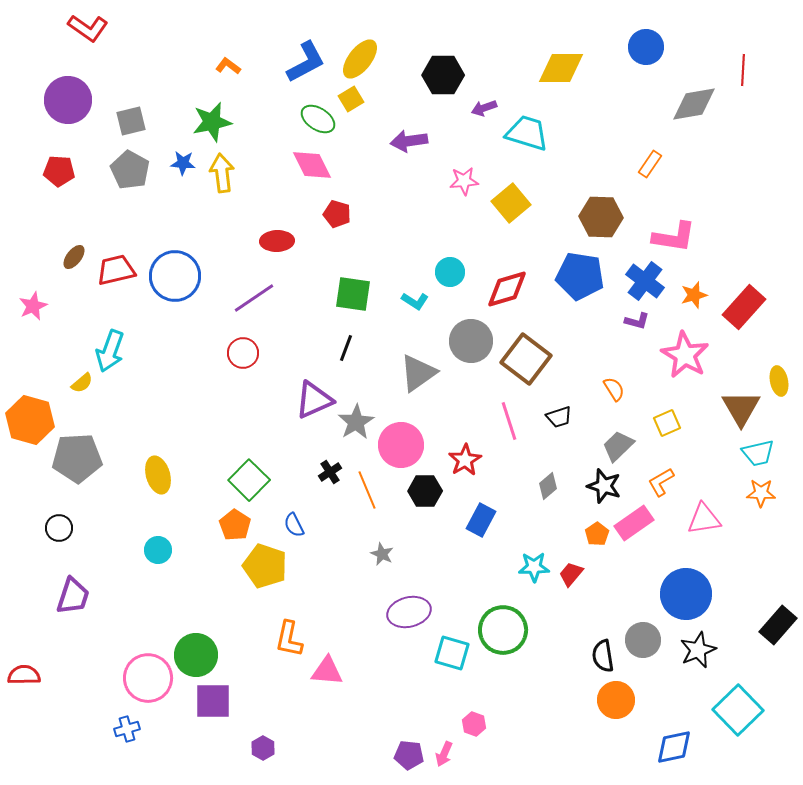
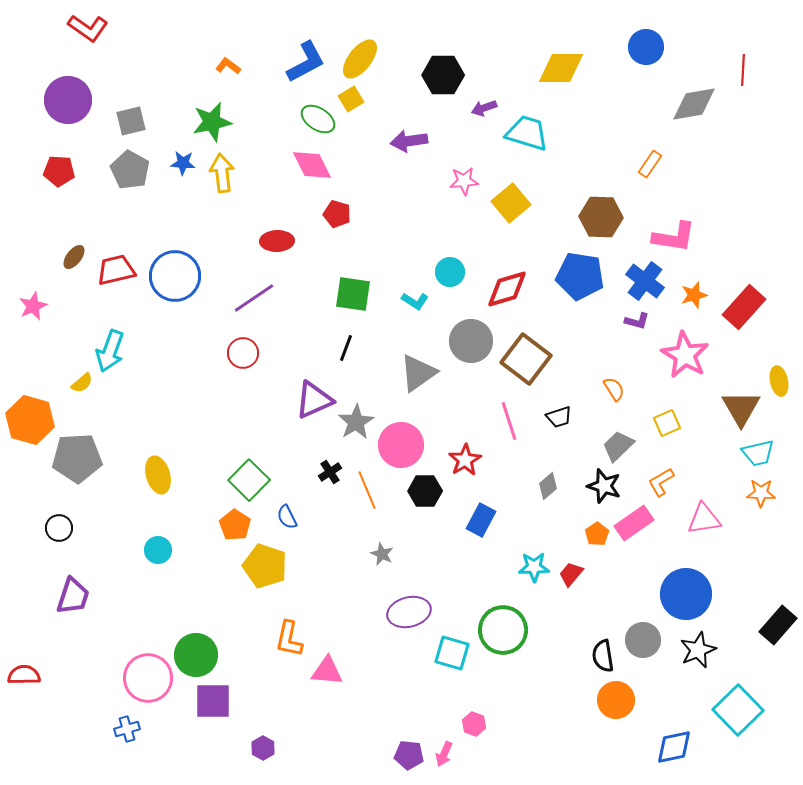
blue semicircle at (294, 525): moved 7 px left, 8 px up
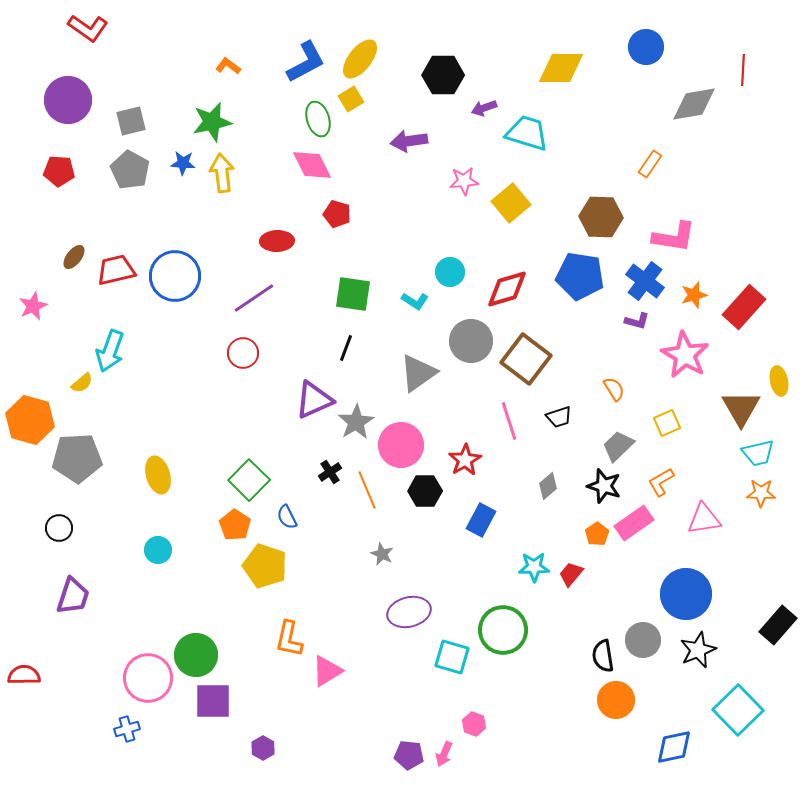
green ellipse at (318, 119): rotated 40 degrees clockwise
cyan square at (452, 653): moved 4 px down
pink triangle at (327, 671): rotated 36 degrees counterclockwise
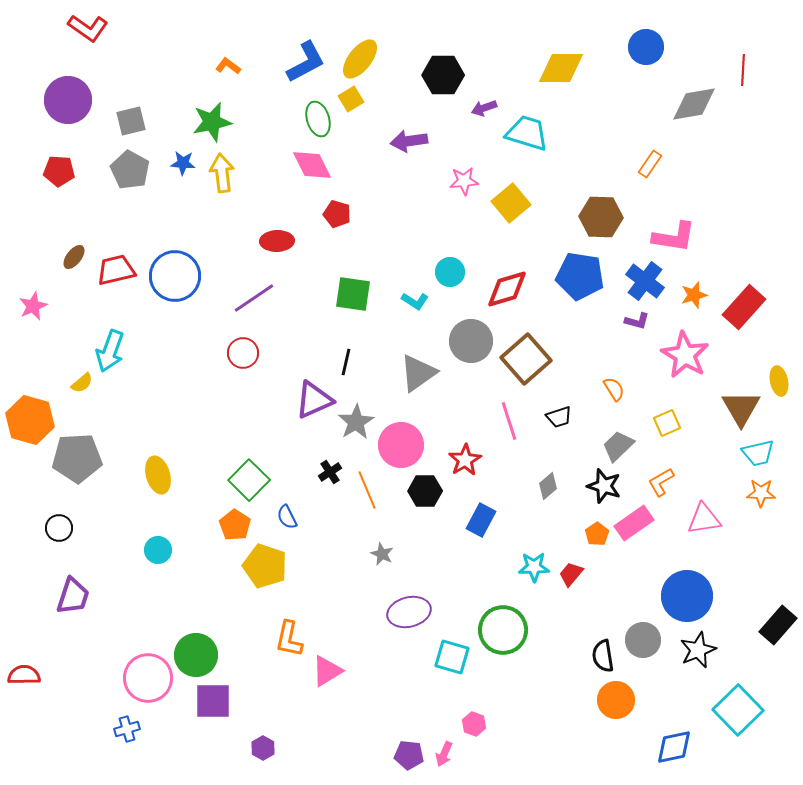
black line at (346, 348): moved 14 px down; rotated 8 degrees counterclockwise
brown square at (526, 359): rotated 12 degrees clockwise
blue circle at (686, 594): moved 1 px right, 2 px down
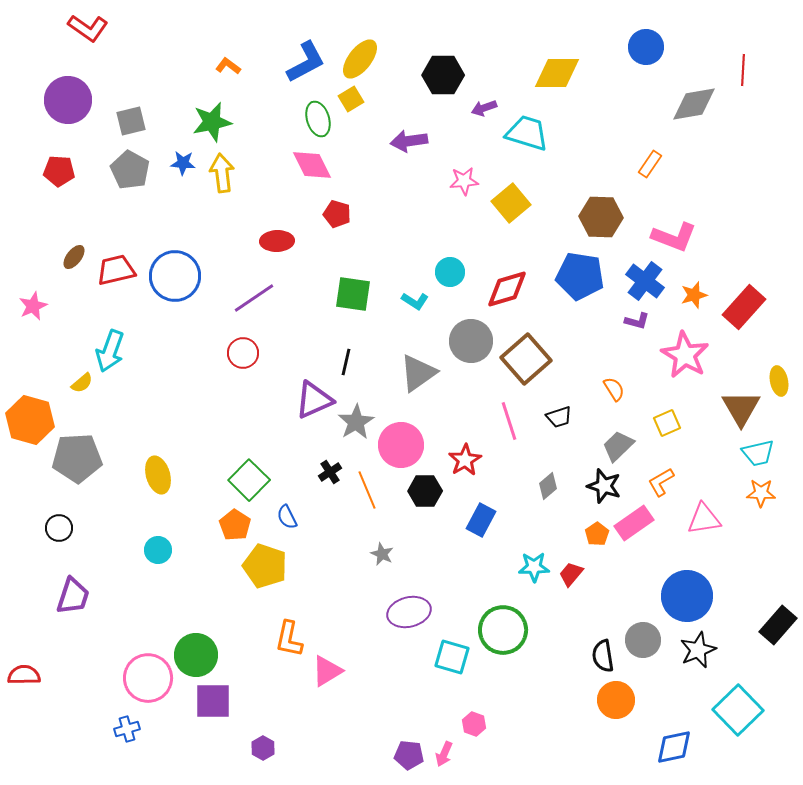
yellow diamond at (561, 68): moved 4 px left, 5 px down
pink L-shape at (674, 237): rotated 12 degrees clockwise
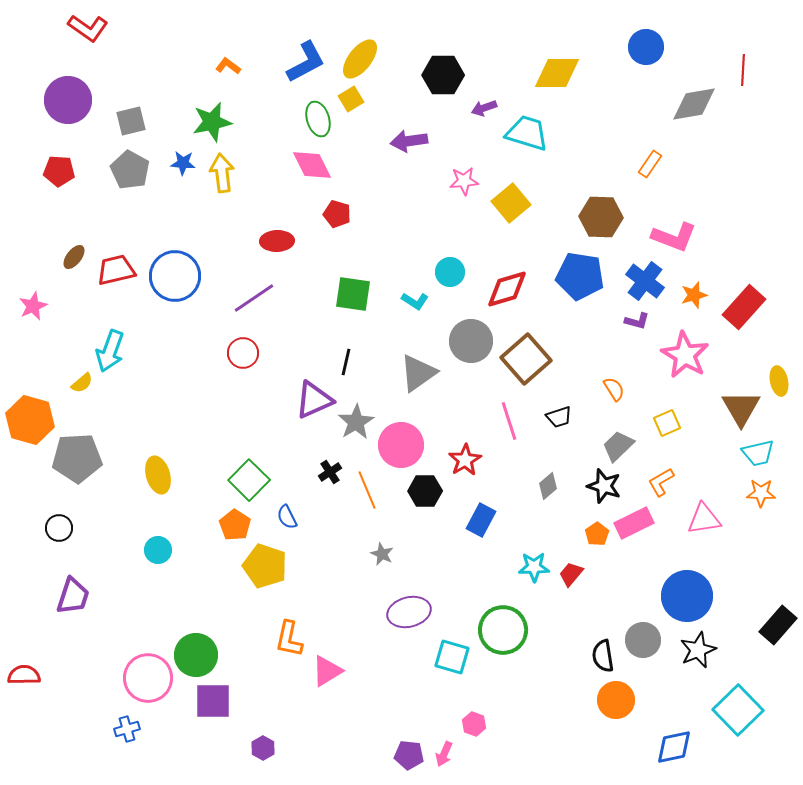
pink rectangle at (634, 523): rotated 9 degrees clockwise
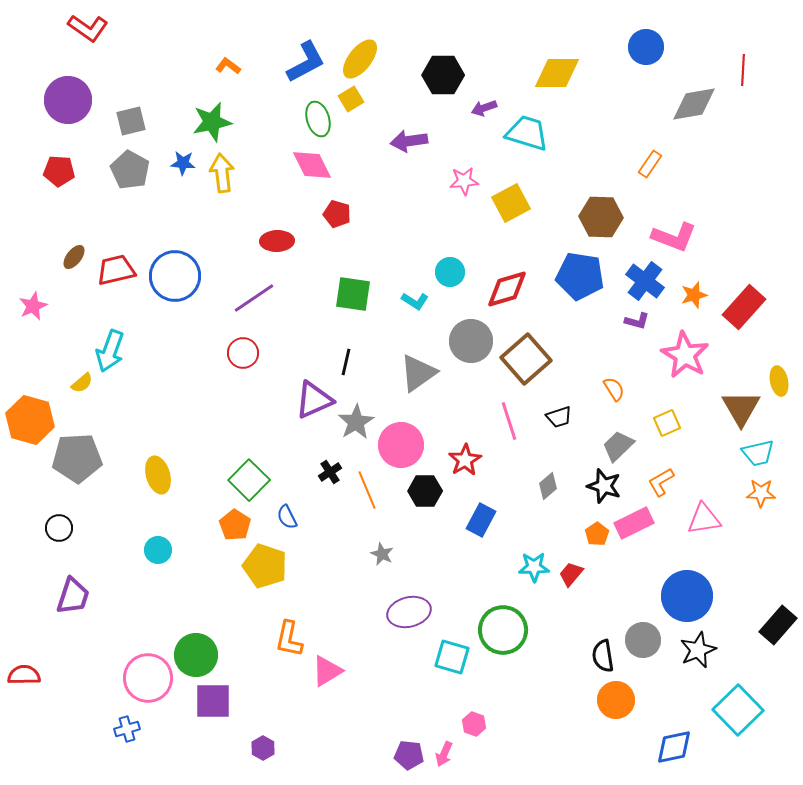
yellow square at (511, 203): rotated 12 degrees clockwise
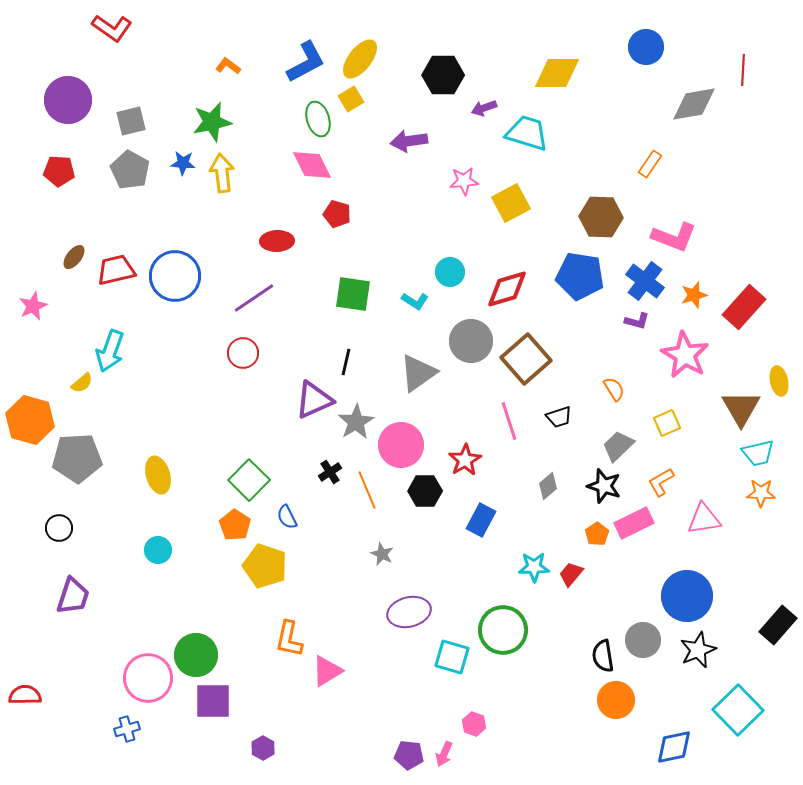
red L-shape at (88, 28): moved 24 px right
red semicircle at (24, 675): moved 1 px right, 20 px down
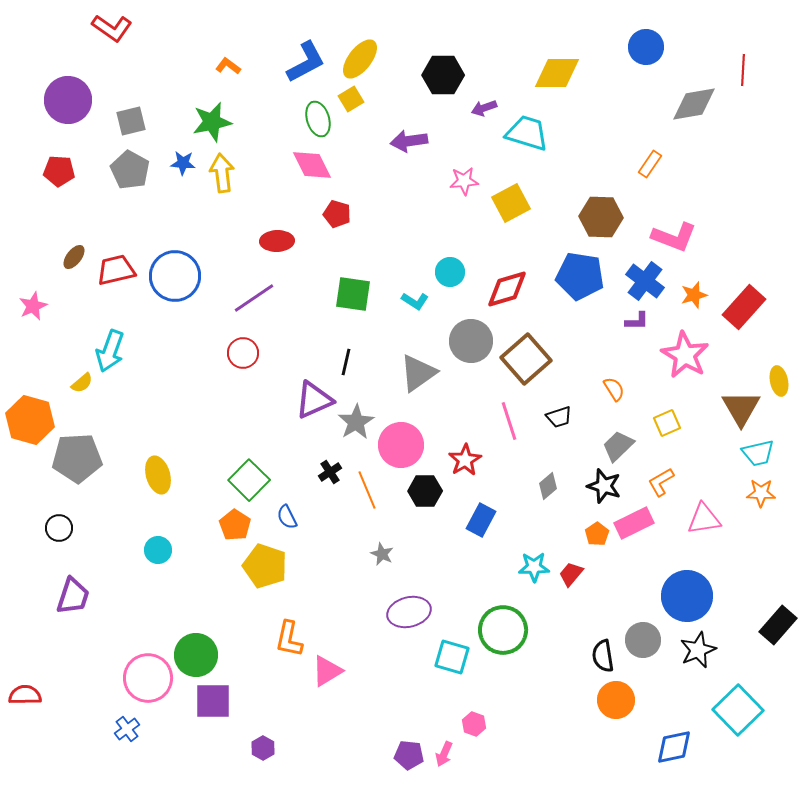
purple L-shape at (637, 321): rotated 15 degrees counterclockwise
blue cross at (127, 729): rotated 20 degrees counterclockwise
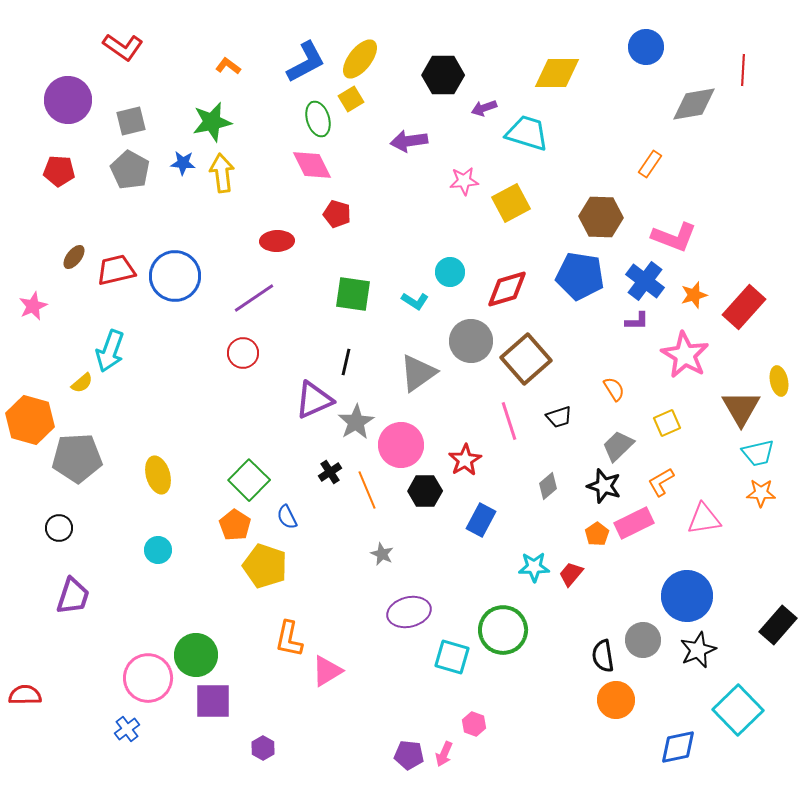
red L-shape at (112, 28): moved 11 px right, 19 px down
blue diamond at (674, 747): moved 4 px right
